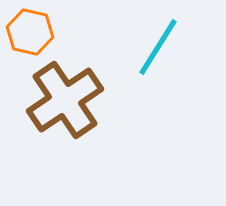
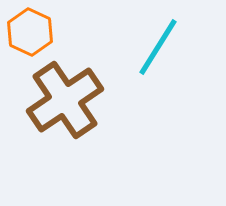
orange hexagon: rotated 12 degrees clockwise
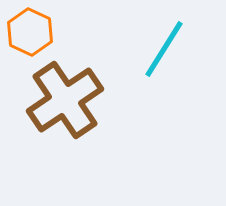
cyan line: moved 6 px right, 2 px down
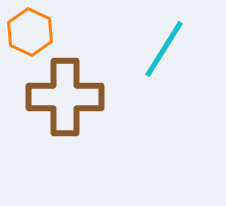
brown cross: moved 3 px up; rotated 34 degrees clockwise
